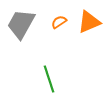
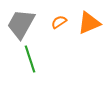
orange triangle: moved 1 px down
green line: moved 19 px left, 20 px up
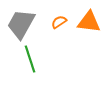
orange triangle: moved 1 px up; rotated 30 degrees clockwise
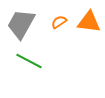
green line: moved 1 px left, 2 px down; rotated 44 degrees counterclockwise
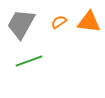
green line: rotated 48 degrees counterclockwise
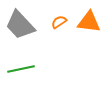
gray trapezoid: moved 1 px left, 1 px down; rotated 72 degrees counterclockwise
green line: moved 8 px left, 8 px down; rotated 8 degrees clockwise
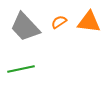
gray trapezoid: moved 5 px right, 2 px down
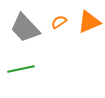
orange triangle: rotated 30 degrees counterclockwise
gray trapezoid: moved 1 px down
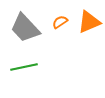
orange semicircle: moved 1 px right
green line: moved 3 px right, 2 px up
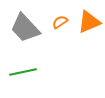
green line: moved 1 px left, 5 px down
